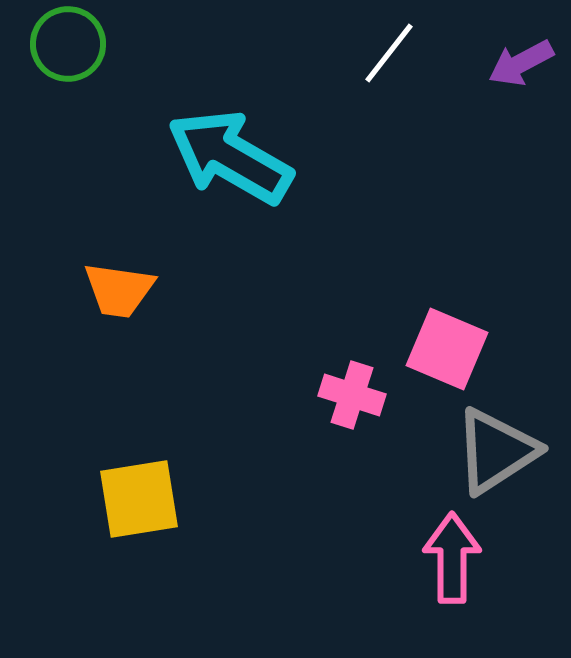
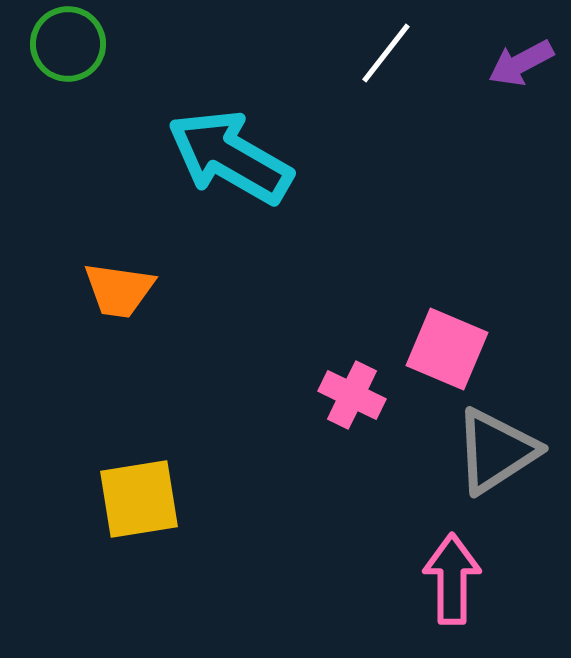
white line: moved 3 px left
pink cross: rotated 8 degrees clockwise
pink arrow: moved 21 px down
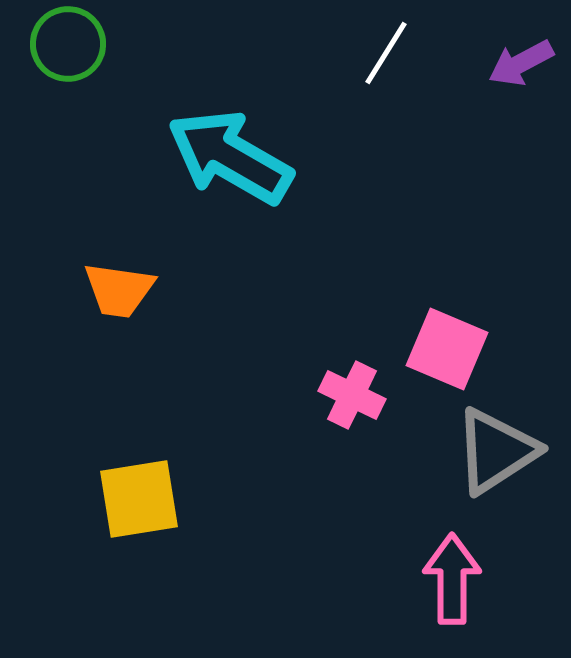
white line: rotated 6 degrees counterclockwise
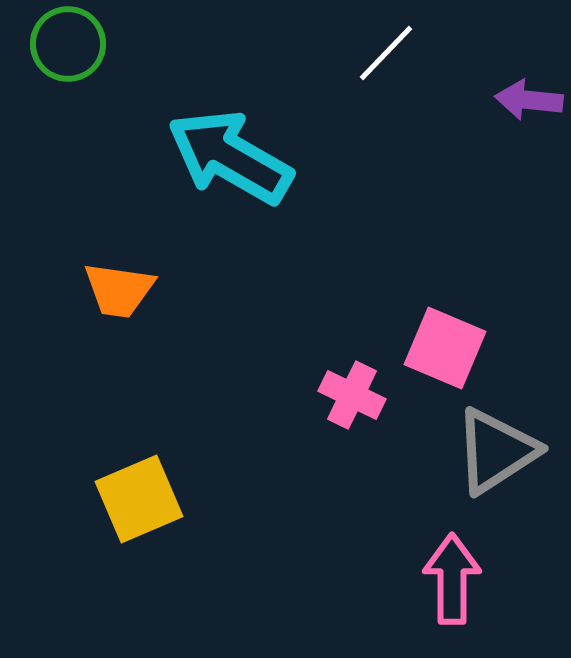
white line: rotated 12 degrees clockwise
purple arrow: moved 8 px right, 37 px down; rotated 34 degrees clockwise
pink square: moved 2 px left, 1 px up
yellow square: rotated 14 degrees counterclockwise
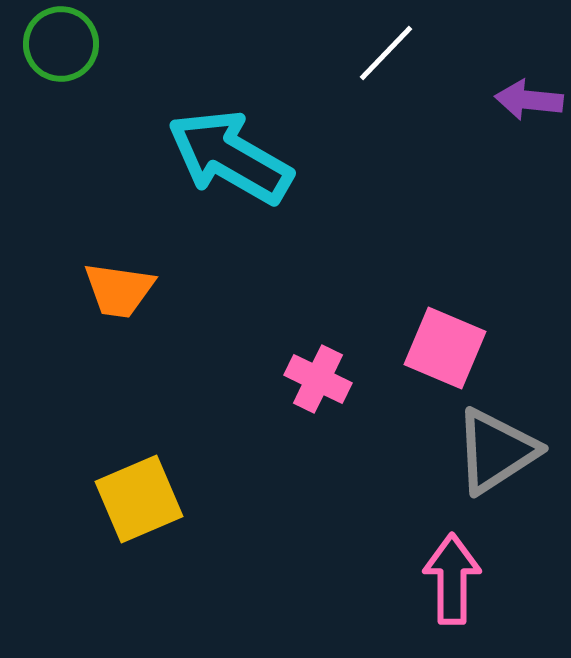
green circle: moved 7 px left
pink cross: moved 34 px left, 16 px up
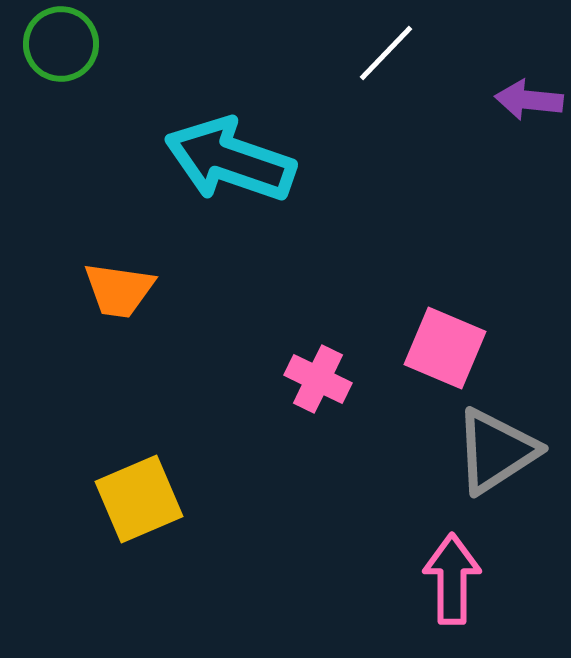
cyan arrow: moved 3 px down; rotated 11 degrees counterclockwise
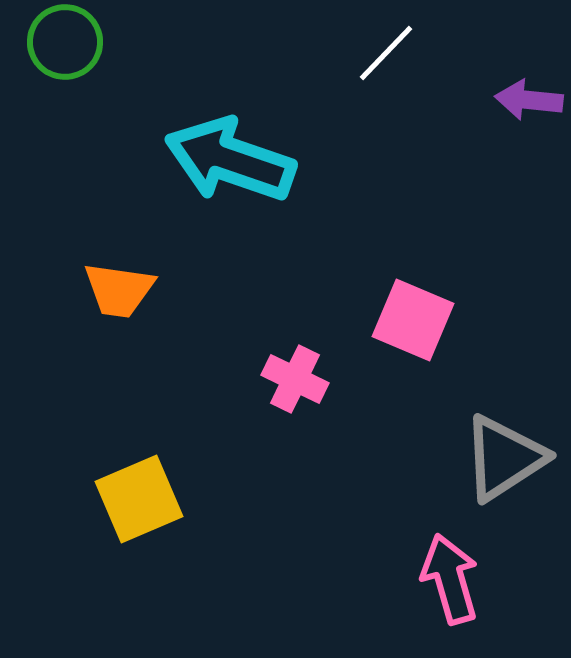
green circle: moved 4 px right, 2 px up
pink square: moved 32 px left, 28 px up
pink cross: moved 23 px left
gray triangle: moved 8 px right, 7 px down
pink arrow: moved 2 px left; rotated 16 degrees counterclockwise
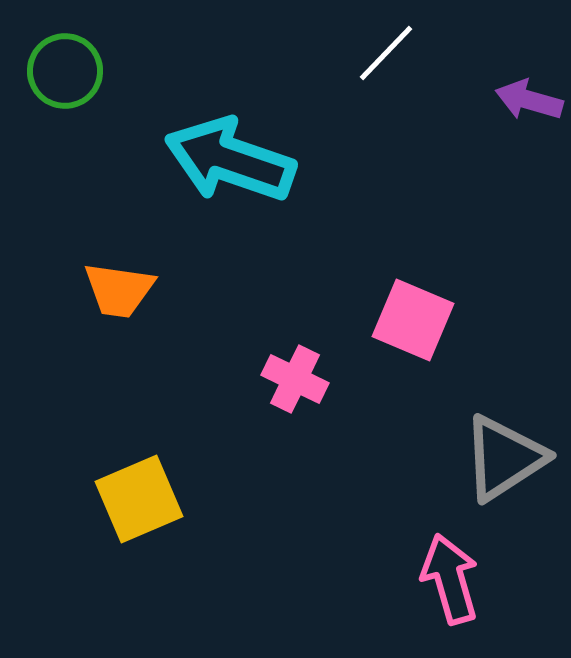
green circle: moved 29 px down
purple arrow: rotated 10 degrees clockwise
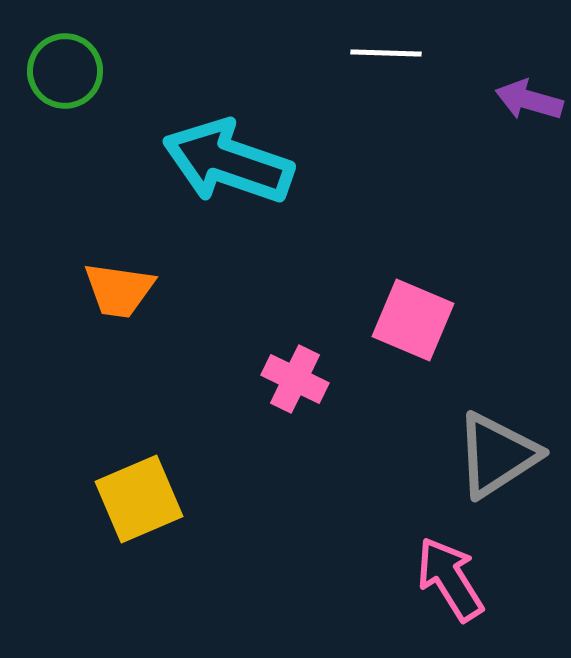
white line: rotated 48 degrees clockwise
cyan arrow: moved 2 px left, 2 px down
gray triangle: moved 7 px left, 3 px up
pink arrow: rotated 16 degrees counterclockwise
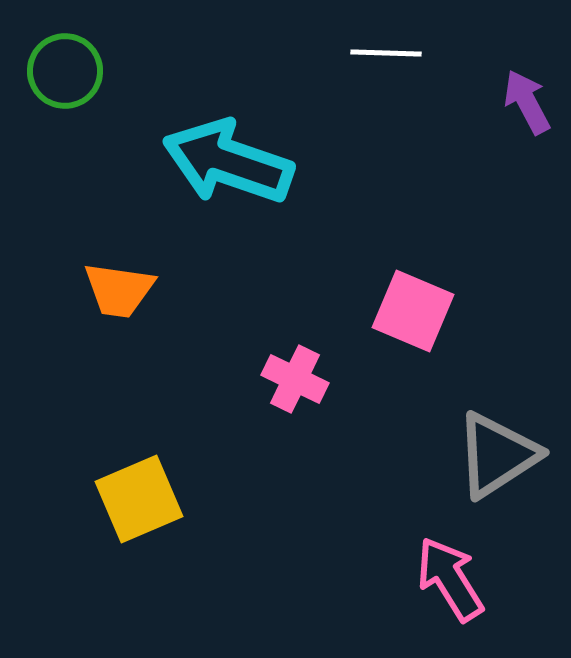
purple arrow: moved 2 px left, 2 px down; rotated 46 degrees clockwise
pink square: moved 9 px up
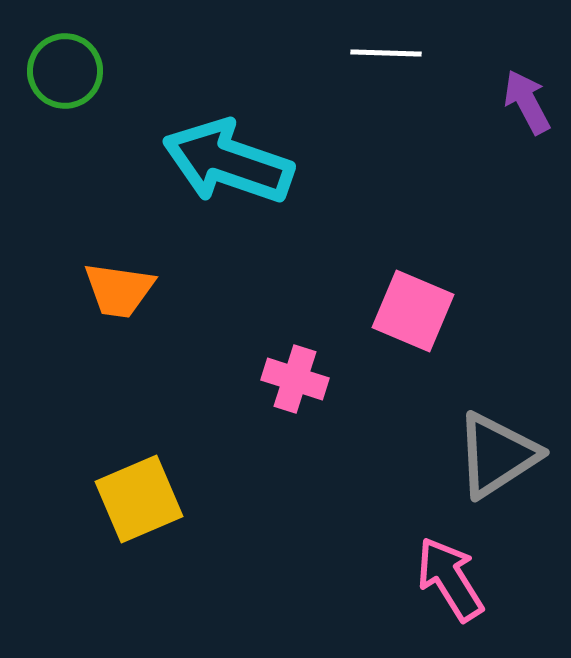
pink cross: rotated 8 degrees counterclockwise
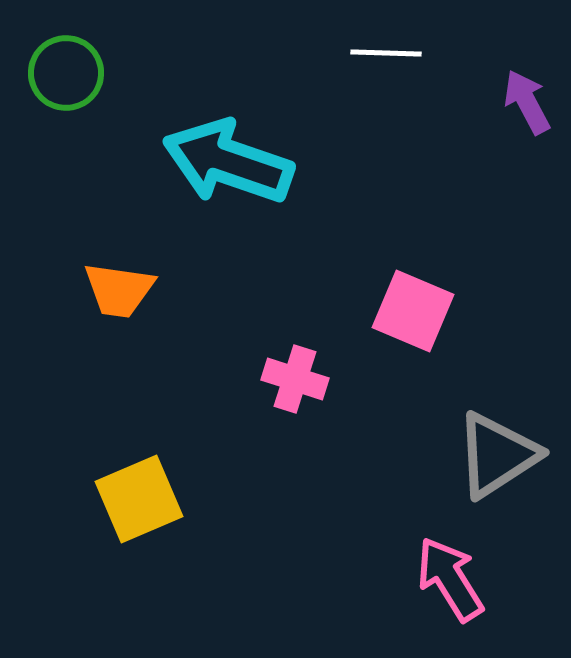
green circle: moved 1 px right, 2 px down
